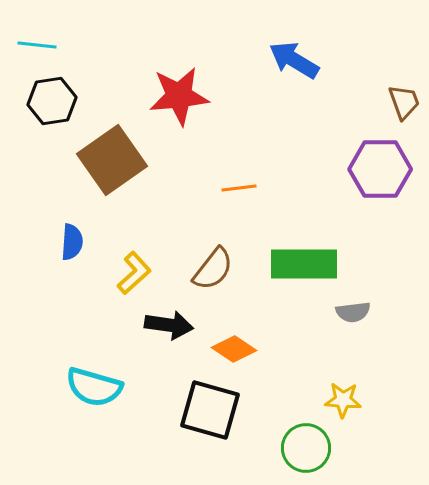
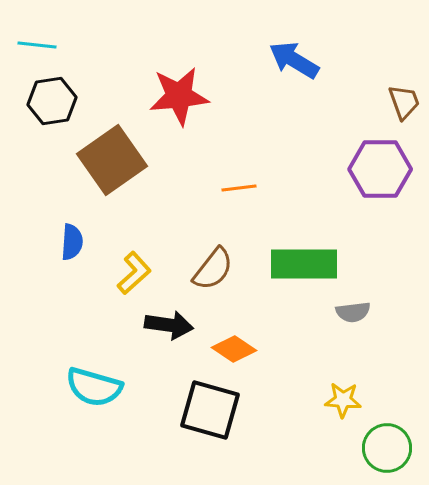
green circle: moved 81 px right
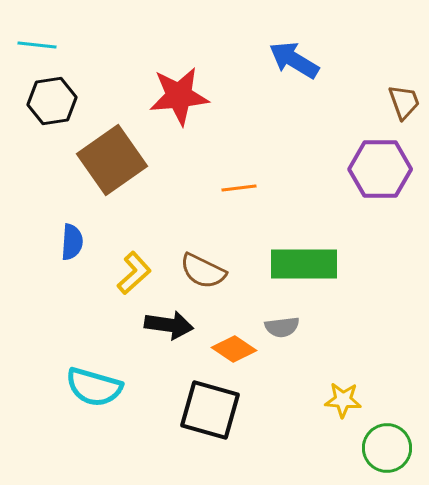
brown semicircle: moved 10 px left, 2 px down; rotated 78 degrees clockwise
gray semicircle: moved 71 px left, 15 px down
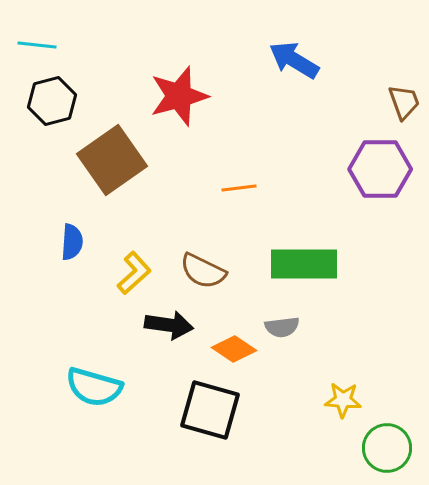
red star: rotated 10 degrees counterclockwise
black hexagon: rotated 6 degrees counterclockwise
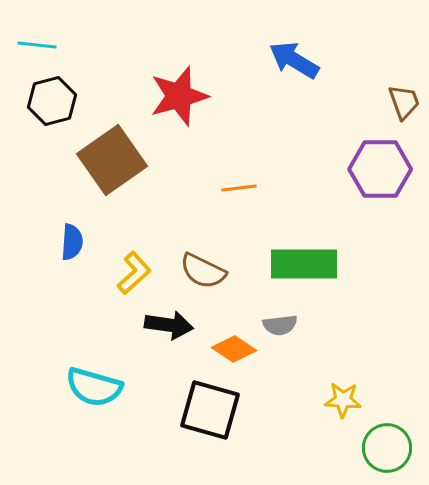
gray semicircle: moved 2 px left, 2 px up
